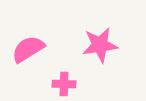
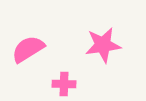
pink star: moved 3 px right
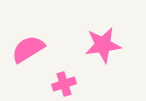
pink cross: rotated 20 degrees counterclockwise
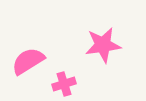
pink semicircle: moved 12 px down
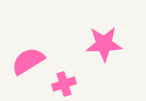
pink star: moved 1 px right, 1 px up; rotated 6 degrees clockwise
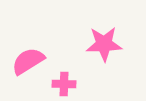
pink cross: rotated 20 degrees clockwise
